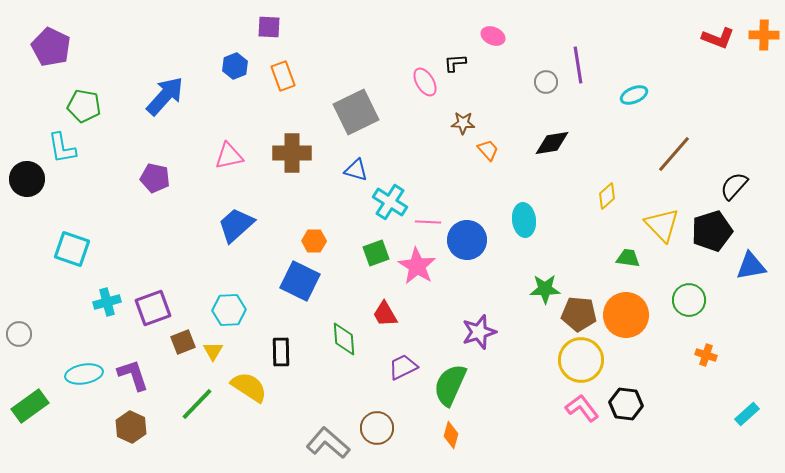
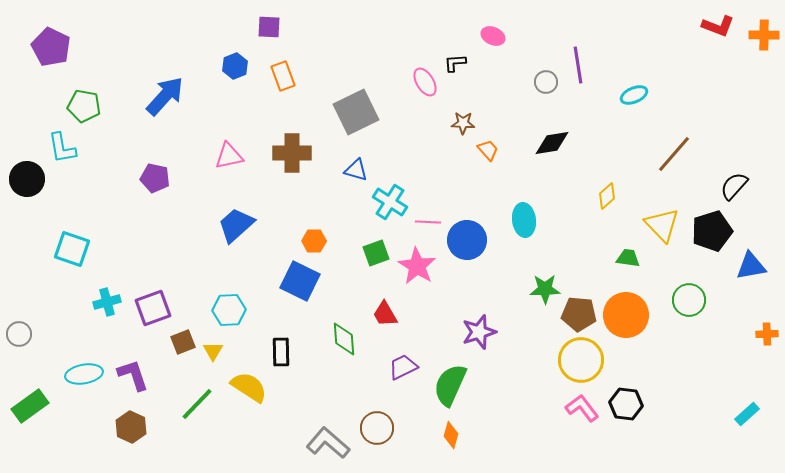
red L-shape at (718, 38): moved 12 px up
orange cross at (706, 355): moved 61 px right, 21 px up; rotated 20 degrees counterclockwise
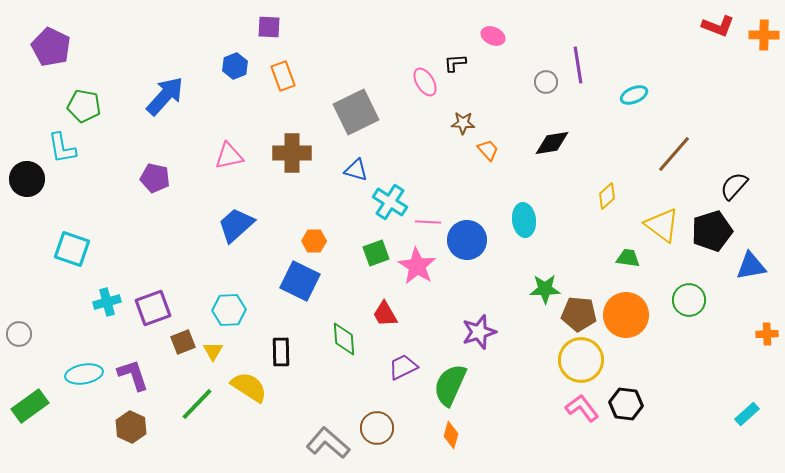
yellow triangle at (662, 225): rotated 9 degrees counterclockwise
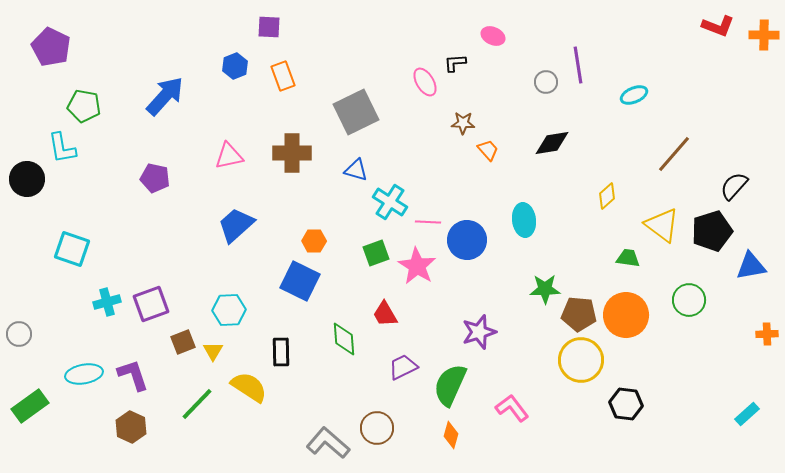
purple square at (153, 308): moved 2 px left, 4 px up
pink L-shape at (582, 408): moved 70 px left
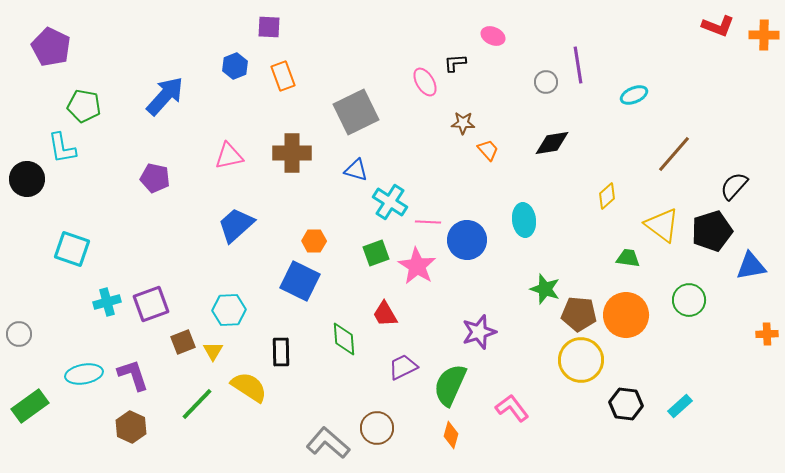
green star at (545, 289): rotated 20 degrees clockwise
cyan rectangle at (747, 414): moved 67 px left, 8 px up
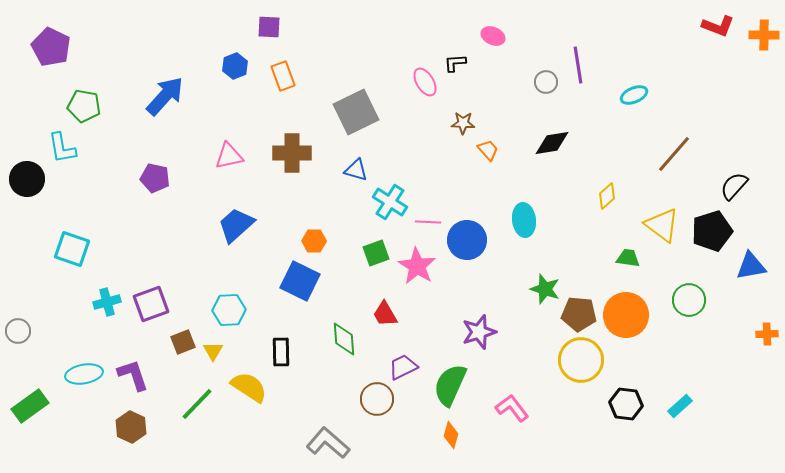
gray circle at (19, 334): moved 1 px left, 3 px up
brown circle at (377, 428): moved 29 px up
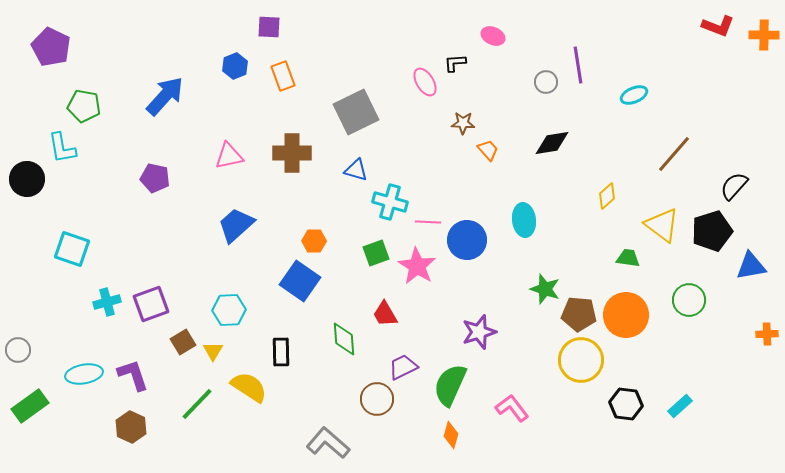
cyan cross at (390, 202): rotated 16 degrees counterclockwise
blue square at (300, 281): rotated 9 degrees clockwise
gray circle at (18, 331): moved 19 px down
brown square at (183, 342): rotated 10 degrees counterclockwise
